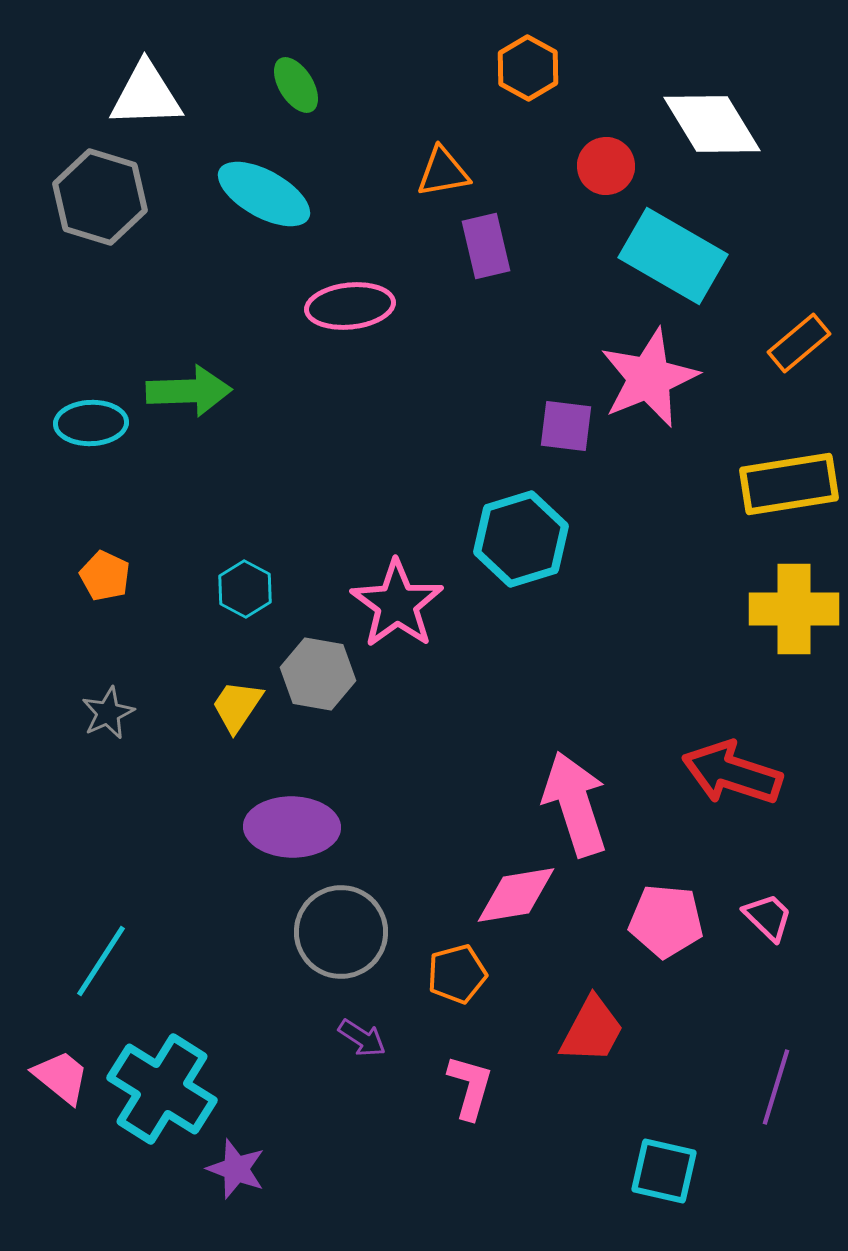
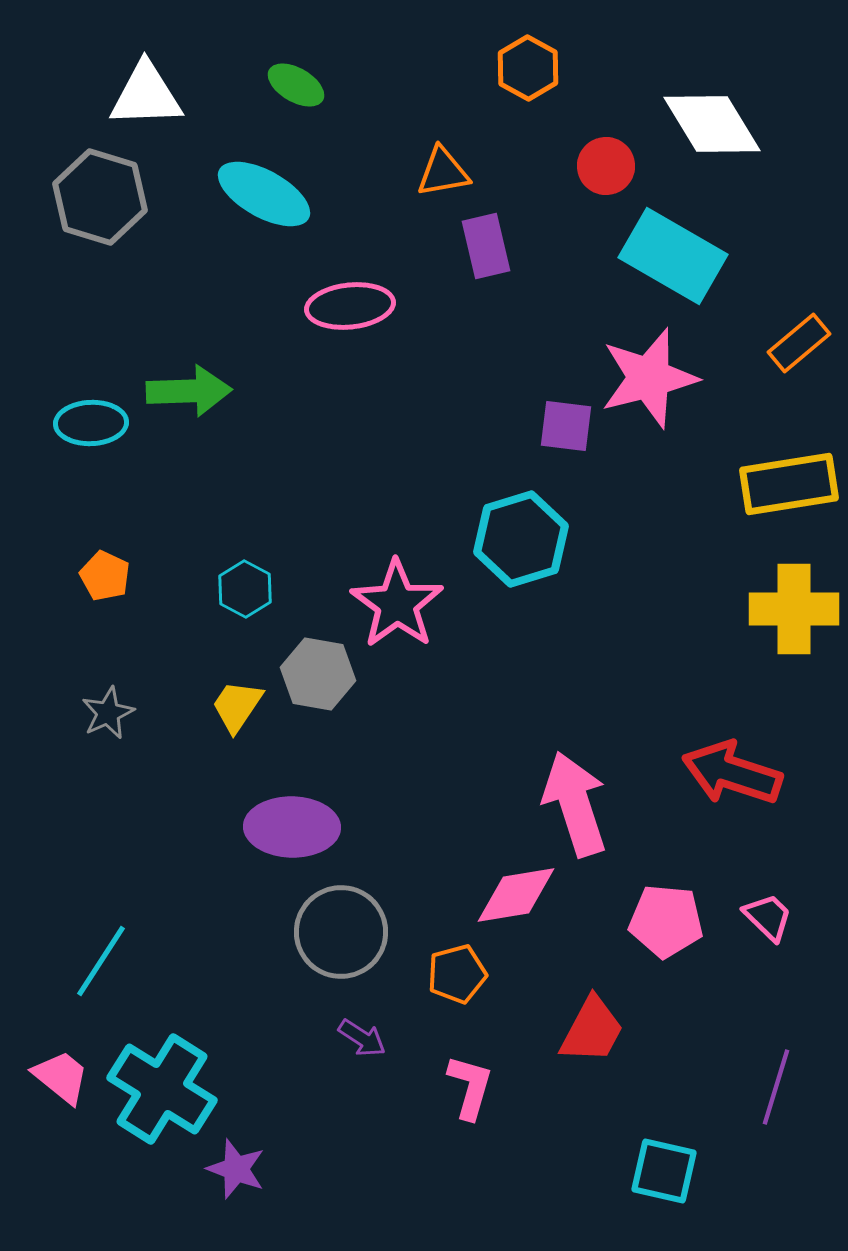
green ellipse at (296, 85): rotated 28 degrees counterclockwise
pink star at (649, 378): rotated 8 degrees clockwise
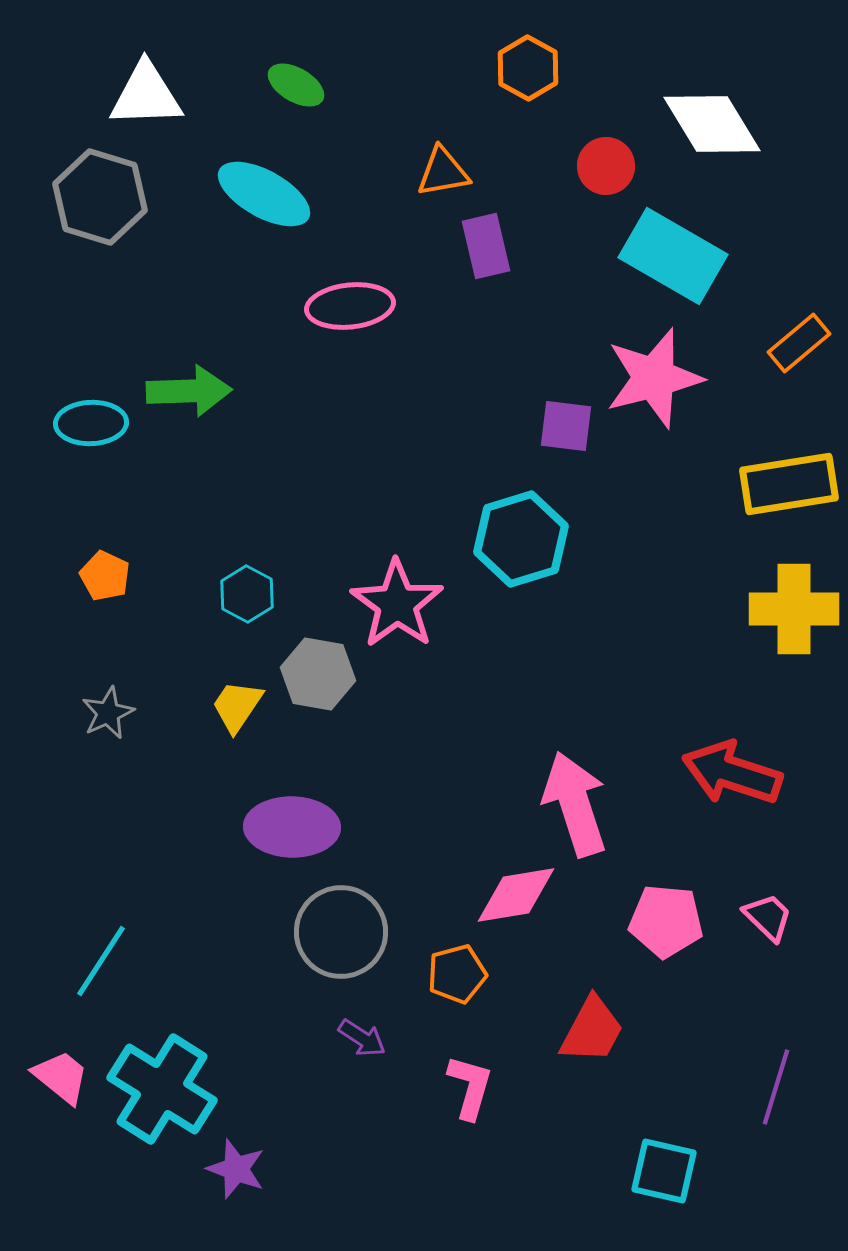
pink star at (649, 378): moved 5 px right
cyan hexagon at (245, 589): moved 2 px right, 5 px down
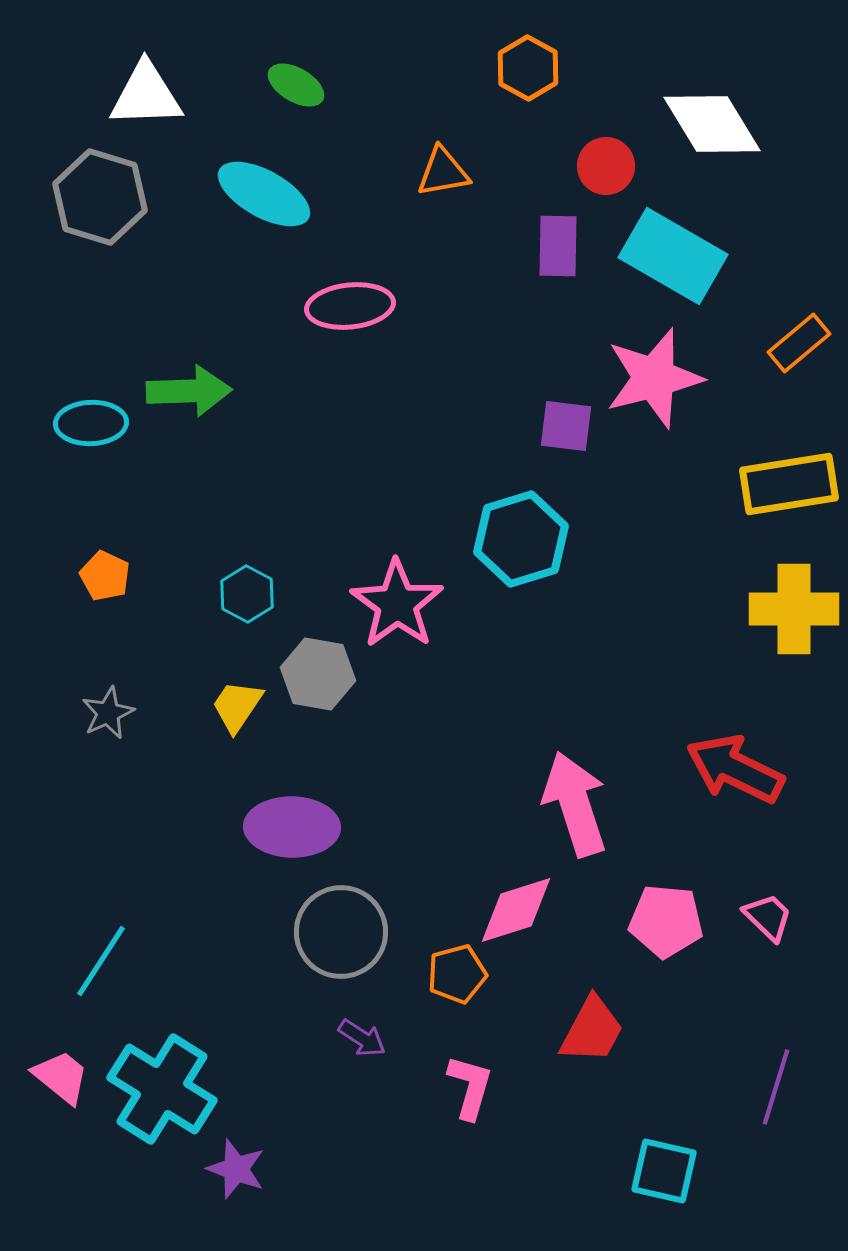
purple rectangle at (486, 246): moved 72 px right; rotated 14 degrees clockwise
red arrow at (732, 773): moved 3 px right, 4 px up; rotated 8 degrees clockwise
pink diamond at (516, 895): moved 15 px down; rotated 8 degrees counterclockwise
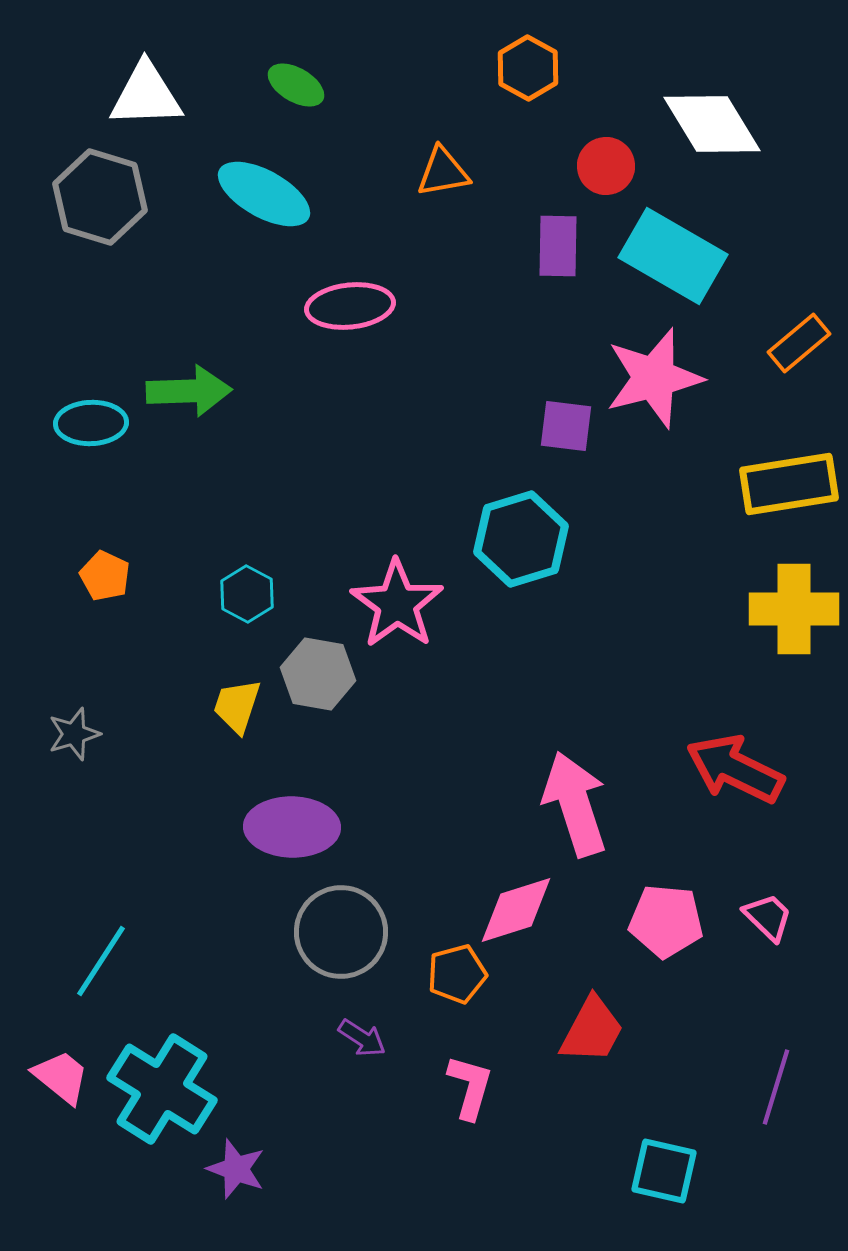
yellow trapezoid at (237, 706): rotated 16 degrees counterclockwise
gray star at (108, 713): moved 34 px left, 21 px down; rotated 8 degrees clockwise
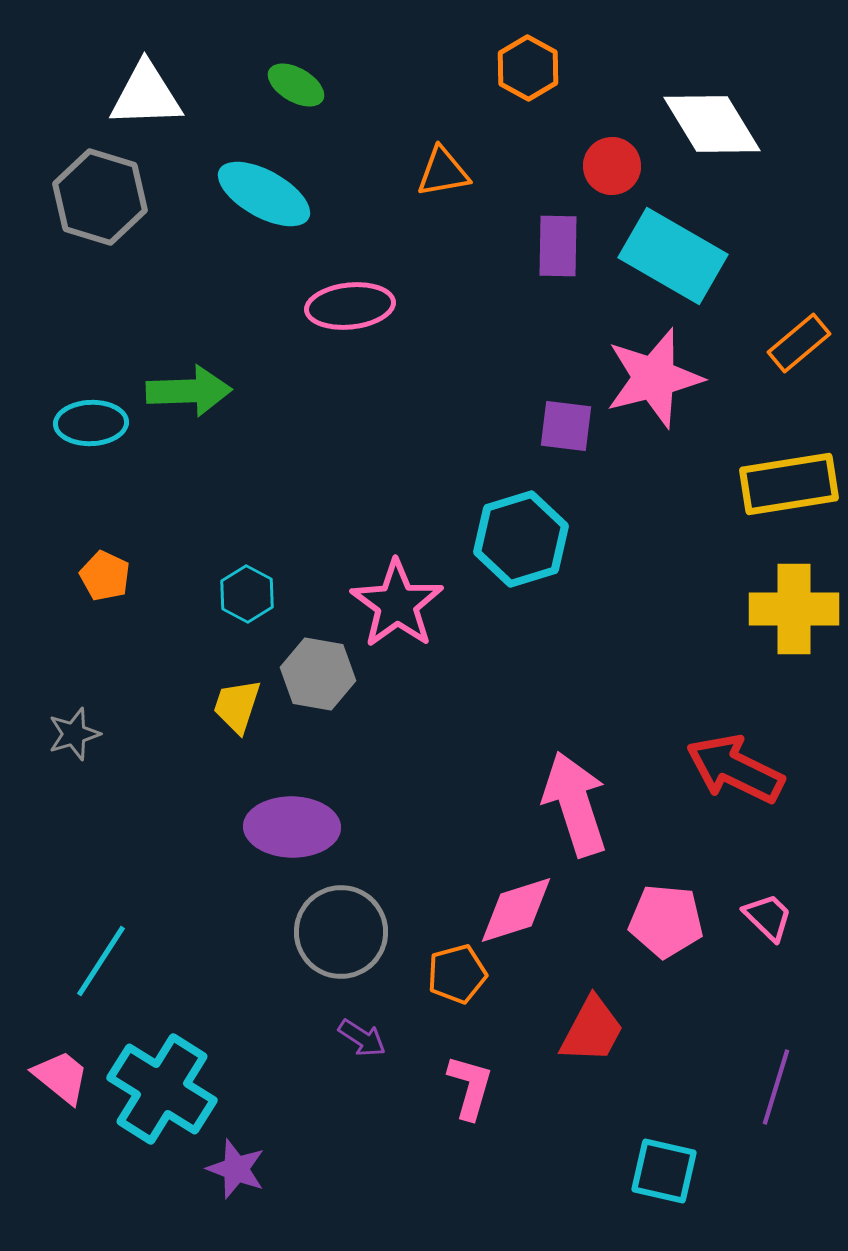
red circle at (606, 166): moved 6 px right
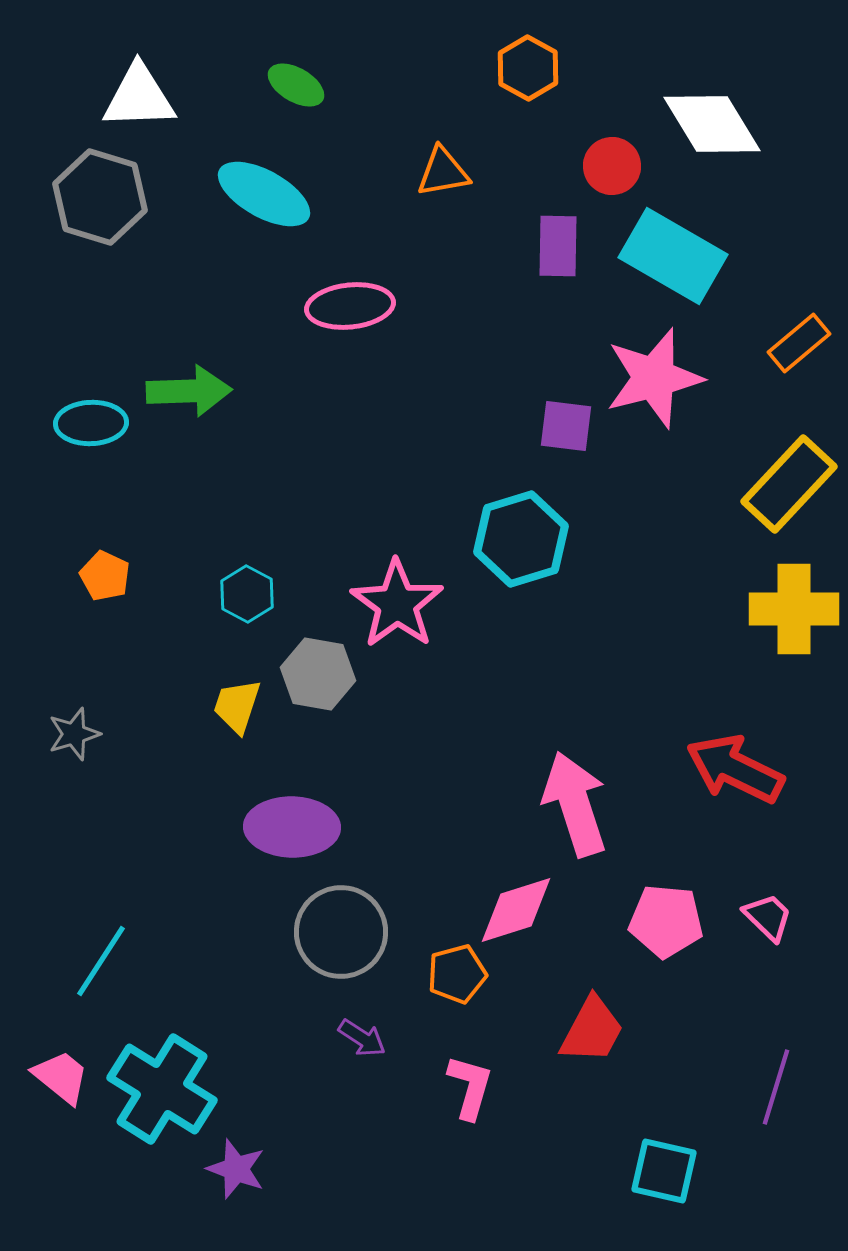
white triangle at (146, 95): moved 7 px left, 2 px down
yellow rectangle at (789, 484): rotated 38 degrees counterclockwise
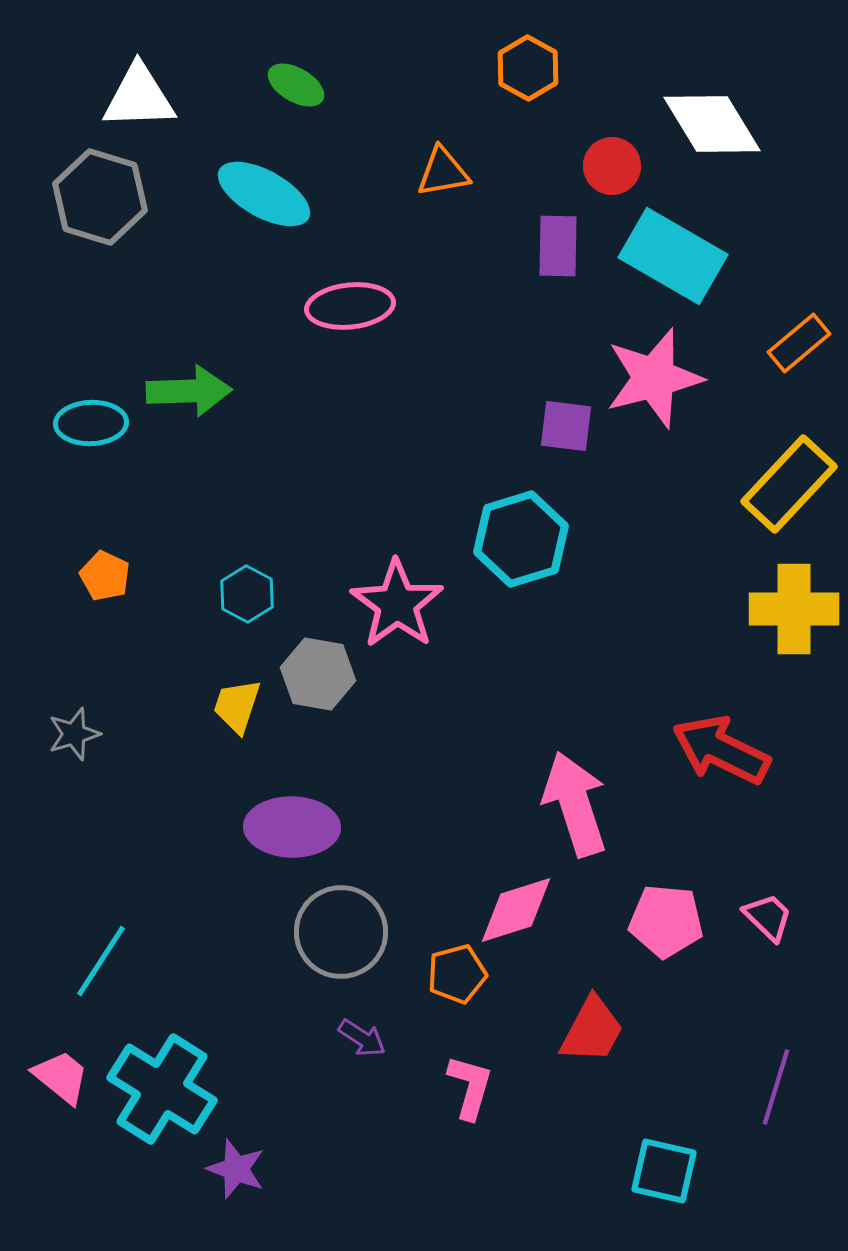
red arrow at (735, 769): moved 14 px left, 19 px up
